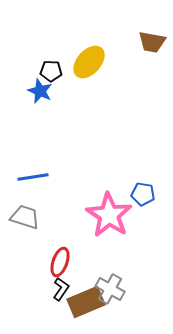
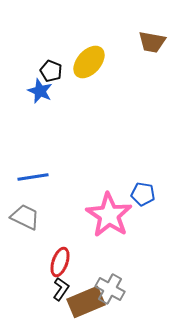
black pentagon: rotated 20 degrees clockwise
gray trapezoid: rotated 8 degrees clockwise
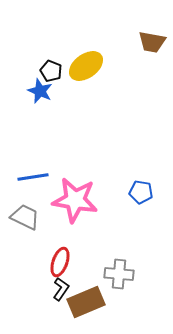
yellow ellipse: moved 3 px left, 4 px down; rotated 12 degrees clockwise
blue pentagon: moved 2 px left, 2 px up
pink star: moved 34 px left, 15 px up; rotated 24 degrees counterclockwise
gray cross: moved 9 px right, 15 px up; rotated 24 degrees counterclockwise
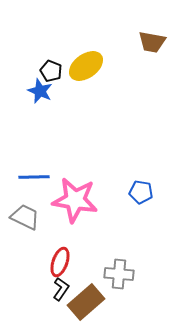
blue line: moved 1 px right; rotated 8 degrees clockwise
brown rectangle: rotated 18 degrees counterclockwise
